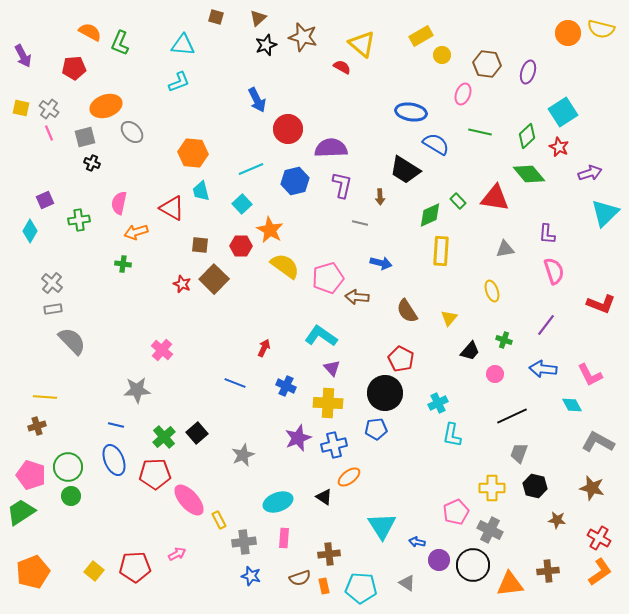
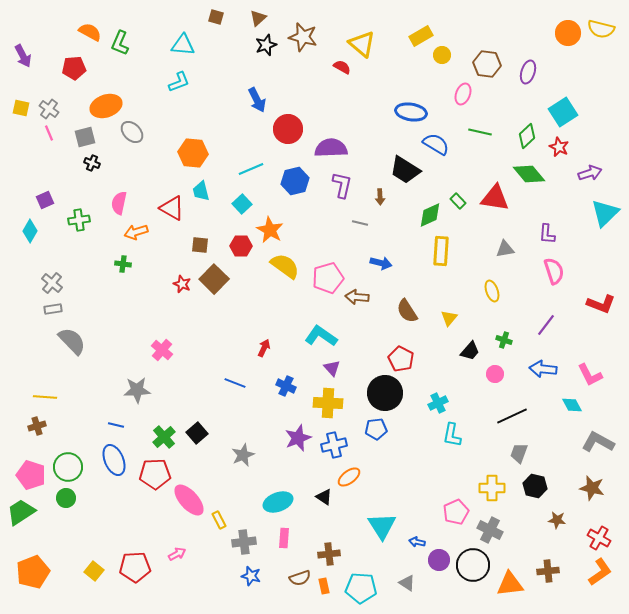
green circle at (71, 496): moved 5 px left, 2 px down
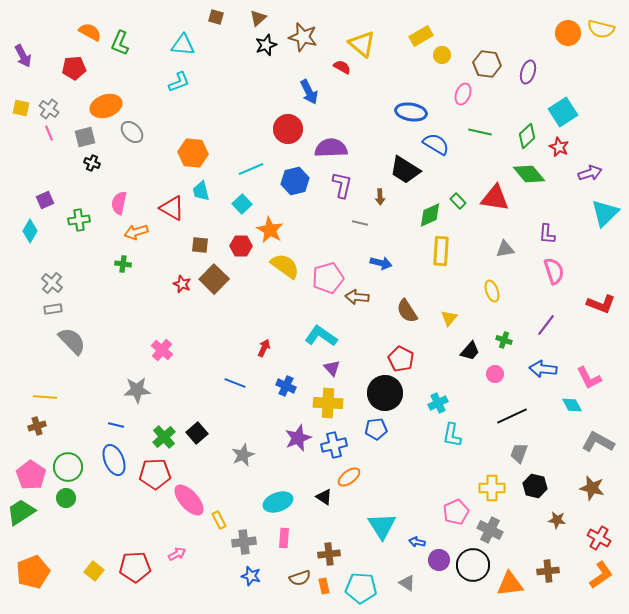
blue arrow at (257, 100): moved 52 px right, 8 px up
pink L-shape at (590, 375): moved 1 px left, 3 px down
pink pentagon at (31, 475): rotated 16 degrees clockwise
orange L-shape at (600, 572): moved 1 px right, 3 px down
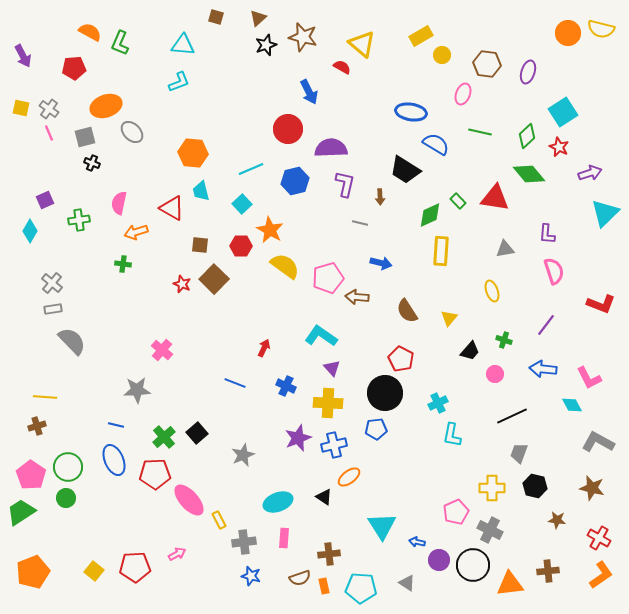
purple L-shape at (342, 185): moved 3 px right, 1 px up
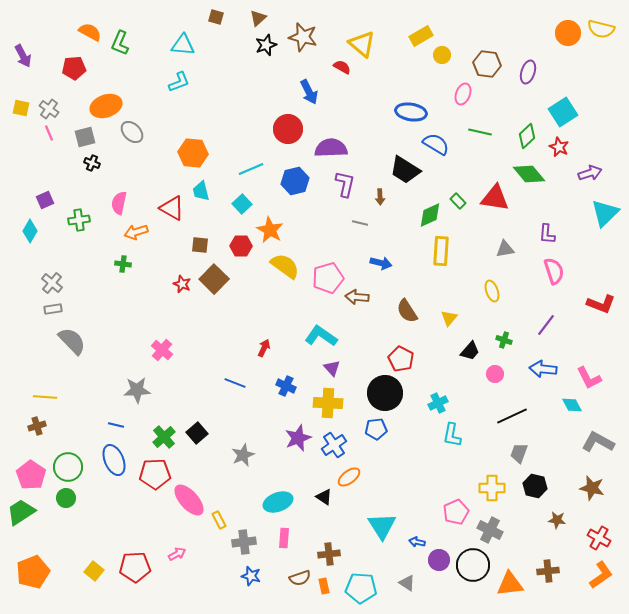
blue cross at (334, 445): rotated 20 degrees counterclockwise
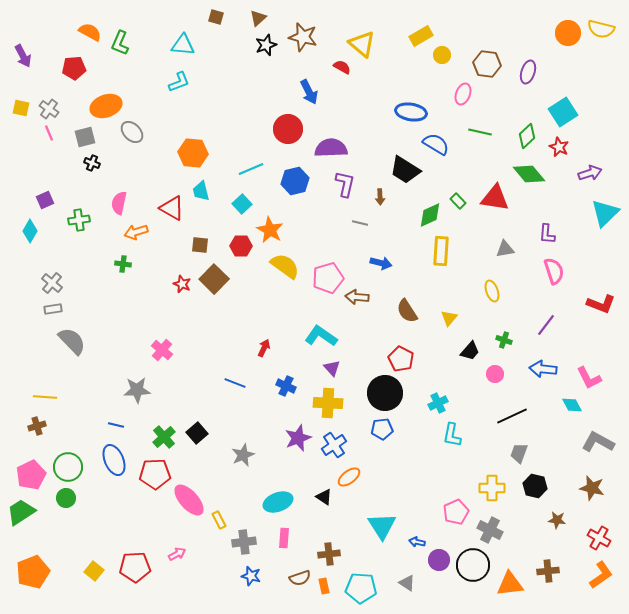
blue pentagon at (376, 429): moved 6 px right
pink pentagon at (31, 475): rotated 12 degrees clockwise
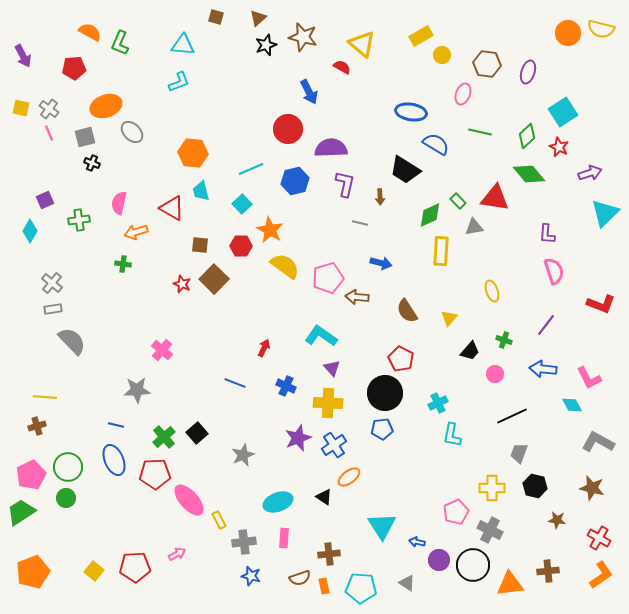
gray triangle at (505, 249): moved 31 px left, 22 px up
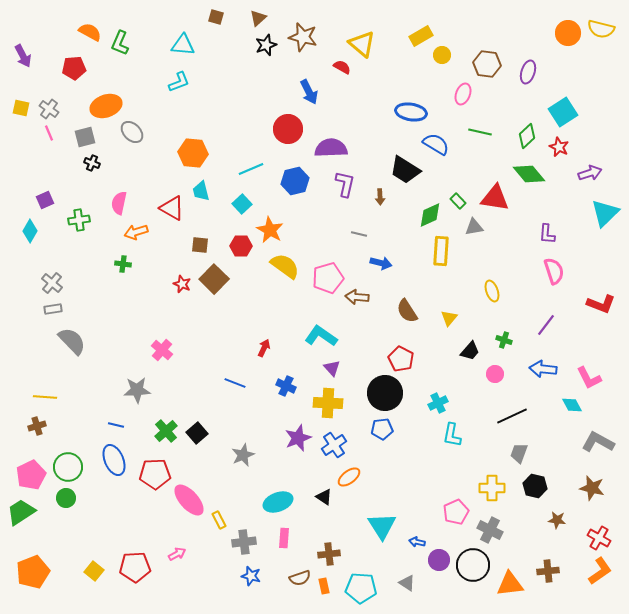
gray line at (360, 223): moved 1 px left, 11 px down
green cross at (164, 437): moved 2 px right, 6 px up
orange L-shape at (601, 575): moved 1 px left, 4 px up
